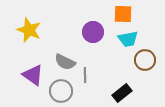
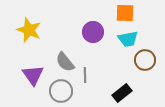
orange square: moved 2 px right, 1 px up
gray semicircle: rotated 25 degrees clockwise
purple triangle: rotated 20 degrees clockwise
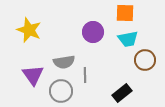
gray semicircle: moved 1 px left; rotated 60 degrees counterclockwise
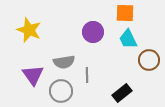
cyan trapezoid: rotated 75 degrees clockwise
brown circle: moved 4 px right
gray line: moved 2 px right
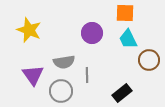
purple circle: moved 1 px left, 1 px down
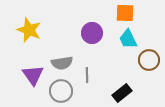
gray semicircle: moved 2 px left, 1 px down
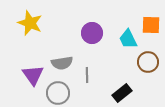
orange square: moved 26 px right, 12 px down
yellow star: moved 1 px right, 7 px up
brown circle: moved 1 px left, 2 px down
gray circle: moved 3 px left, 2 px down
